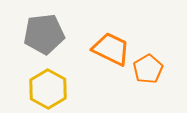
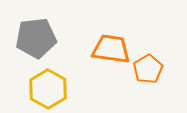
gray pentagon: moved 8 px left, 4 px down
orange trapezoid: rotated 18 degrees counterclockwise
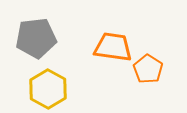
orange trapezoid: moved 2 px right, 2 px up
orange pentagon: rotated 8 degrees counterclockwise
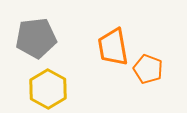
orange trapezoid: rotated 108 degrees counterclockwise
orange pentagon: rotated 12 degrees counterclockwise
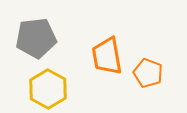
orange trapezoid: moved 6 px left, 9 px down
orange pentagon: moved 4 px down
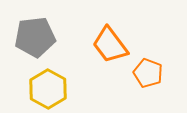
gray pentagon: moved 1 px left, 1 px up
orange trapezoid: moved 3 px right, 11 px up; rotated 27 degrees counterclockwise
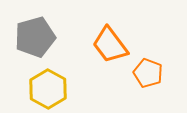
gray pentagon: rotated 9 degrees counterclockwise
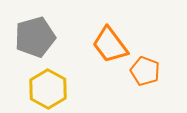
orange pentagon: moved 3 px left, 2 px up
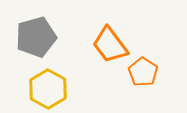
gray pentagon: moved 1 px right
orange pentagon: moved 2 px left, 1 px down; rotated 12 degrees clockwise
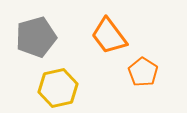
orange trapezoid: moved 1 px left, 9 px up
yellow hexagon: moved 10 px right, 1 px up; rotated 18 degrees clockwise
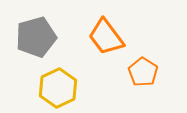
orange trapezoid: moved 3 px left, 1 px down
yellow hexagon: rotated 12 degrees counterclockwise
